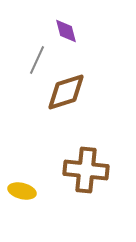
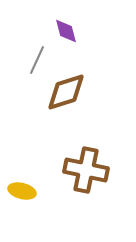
brown cross: rotated 6 degrees clockwise
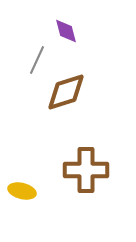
brown cross: rotated 12 degrees counterclockwise
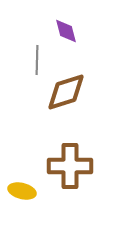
gray line: rotated 24 degrees counterclockwise
brown cross: moved 16 px left, 4 px up
